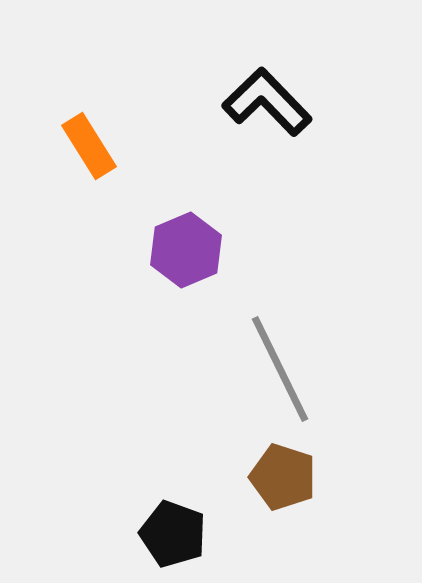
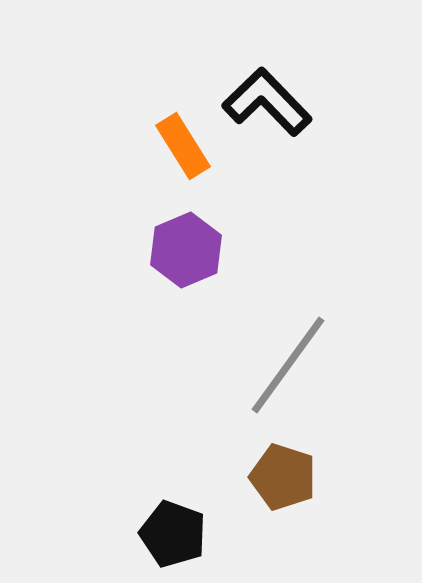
orange rectangle: moved 94 px right
gray line: moved 8 px right, 4 px up; rotated 62 degrees clockwise
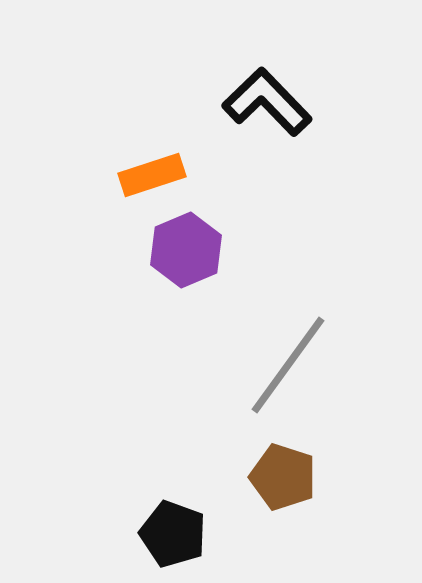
orange rectangle: moved 31 px left, 29 px down; rotated 76 degrees counterclockwise
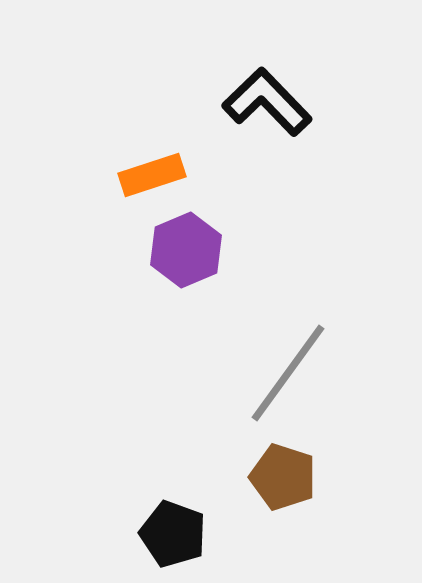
gray line: moved 8 px down
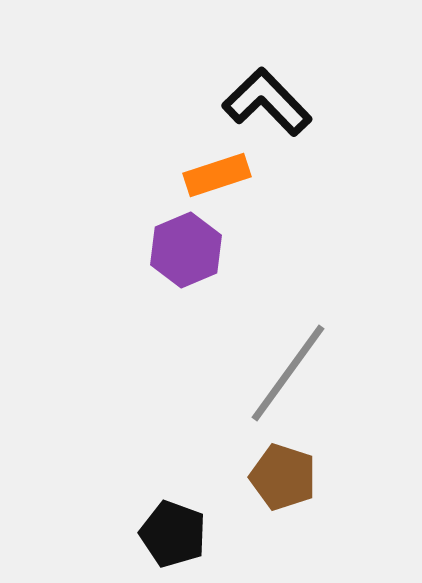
orange rectangle: moved 65 px right
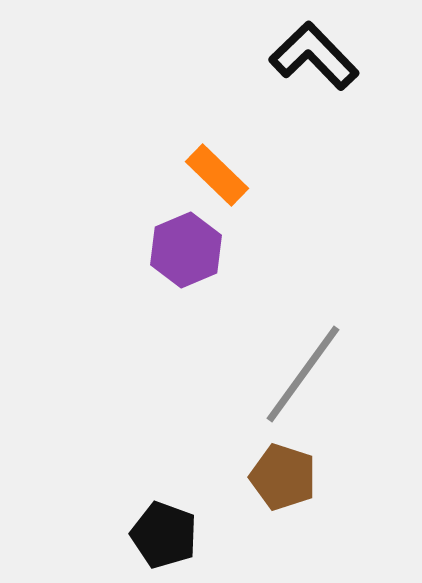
black L-shape: moved 47 px right, 46 px up
orange rectangle: rotated 62 degrees clockwise
gray line: moved 15 px right, 1 px down
black pentagon: moved 9 px left, 1 px down
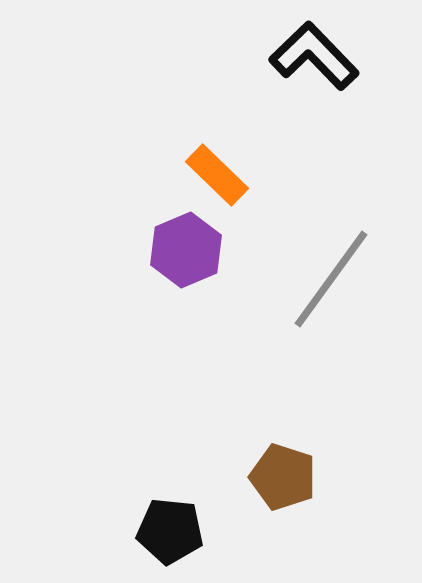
gray line: moved 28 px right, 95 px up
black pentagon: moved 6 px right, 4 px up; rotated 14 degrees counterclockwise
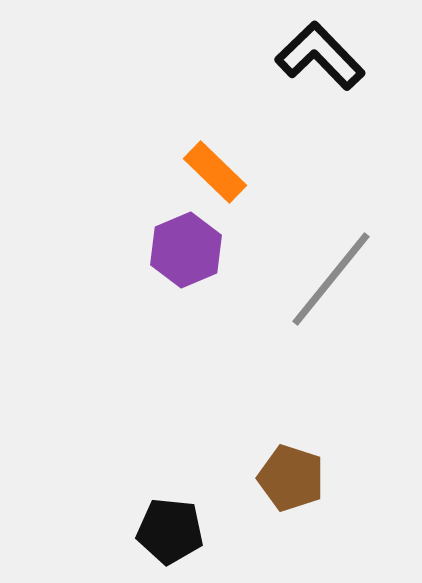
black L-shape: moved 6 px right
orange rectangle: moved 2 px left, 3 px up
gray line: rotated 3 degrees clockwise
brown pentagon: moved 8 px right, 1 px down
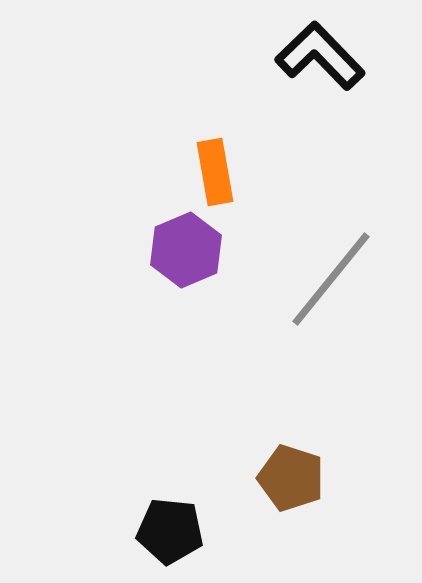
orange rectangle: rotated 36 degrees clockwise
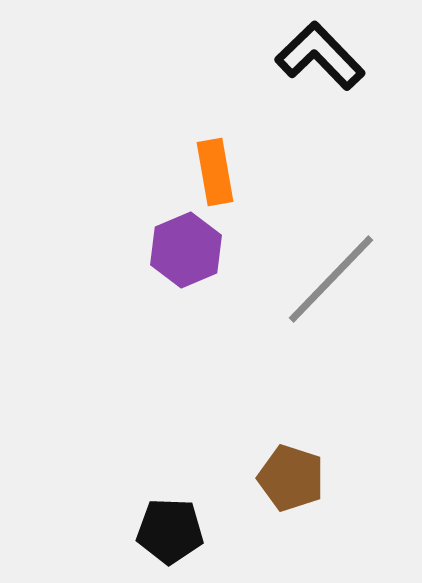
gray line: rotated 5 degrees clockwise
black pentagon: rotated 4 degrees counterclockwise
